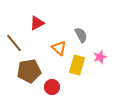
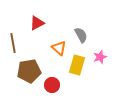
brown line: moved 1 px left; rotated 30 degrees clockwise
red circle: moved 2 px up
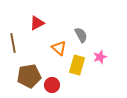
brown pentagon: moved 5 px down
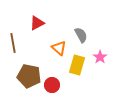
pink star: rotated 16 degrees counterclockwise
brown pentagon: rotated 20 degrees clockwise
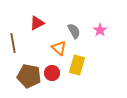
gray semicircle: moved 7 px left, 4 px up
pink star: moved 27 px up
red circle: moved 12 px up
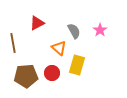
brown pentagon: moved 3 px left; rotated 15 degrees counterclockwise
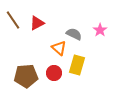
gray semicircle: moved 3 px down; rotated 35 degrees counterclockwise
brown line: moved 23 px up; rotated 24 degrees counterclockwise
red circle: moved 2 px right
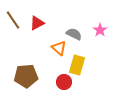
red circle: moved 10 px right, 9 px down
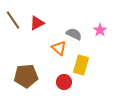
yellow rectangle: moved 4 px right
